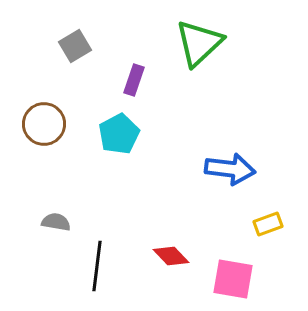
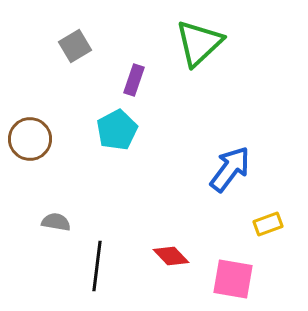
brown circle: moved 14 px left, 15 px down
cyan pentagon: moved 2 px left, 4 px up
blue arrow: rotated 60 degrees counterclockwise
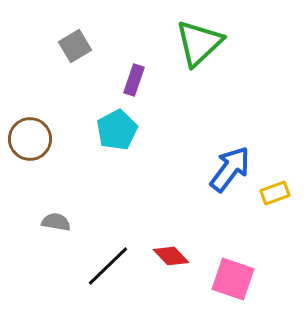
yellow rectangle: moved 7 px right, 31 px up
black line: moved 11 px right; rotated 39 degrees clockwise
pink square: rotated 9 degrees clockwise
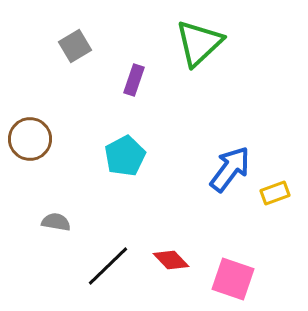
cyan pentagon: moved 8 px right, 26 px down
red diamond: moved 4 px down
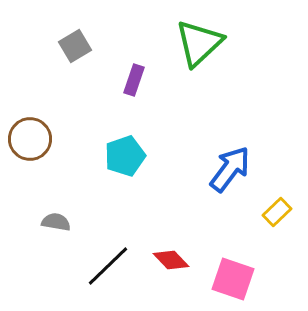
cyan pentagon: rotated 9 degrees clockwise
yellow rectangle: moved 2 px right, 19 px down; rotated 24 degrees counterclockwise
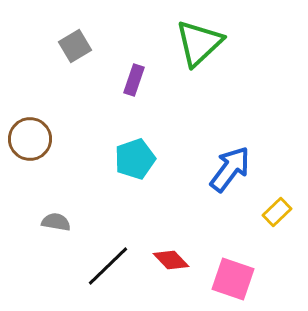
cyan pentagon: moved 10 px right, 3 px down
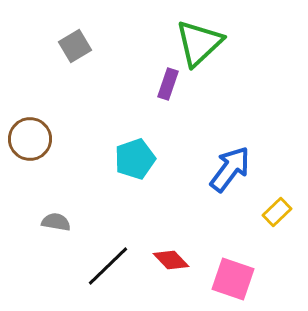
purple rectangle: moved 34 px right, 4 px down
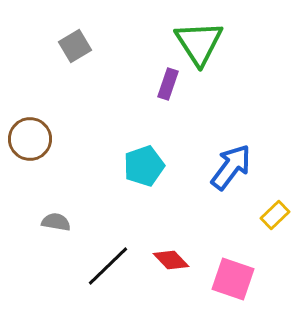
green triangle: rotated 20 degrees counterclockwise
cyan pentagon: moved 9 px right, 7 px down
blue arrow: moved 1 px right, 2 px up
yellow rectangle: moved 2 px left, 3 px down
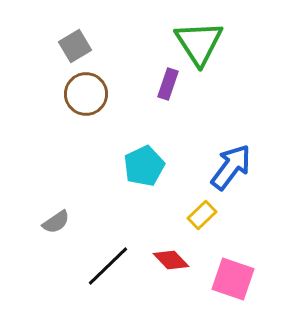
brown circle: moved 56 px right, 45 px up
cyan pentagon: rotated 6 degrees counterclockwise
yellow rectangle: moved 73 px left
gray semicircle: rotated 136 degrees clockwise
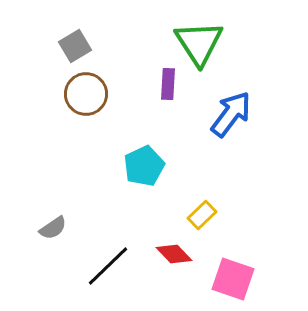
purple rectangle: rotated 16 degrees counterclockwise
blue arrow: moved 53 px up
gray semicircle: moved 3 px left, 6 px down
red diamond: moved 3 px right, 6 px up
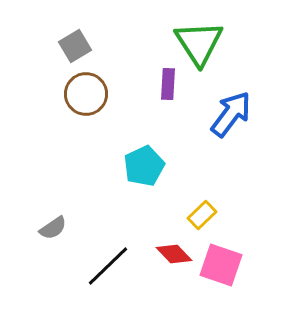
pink square: moved 12 px left, 14 px up
